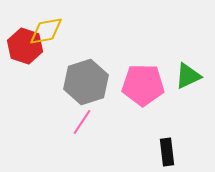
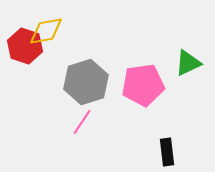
green triangle: moved 13 px up
pink pentagon: rotated 9 degrees counterclockwise
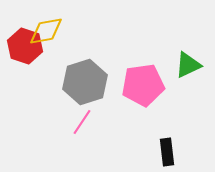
green triangle: moved 2 px down
gray hexagon: moved 1 px left
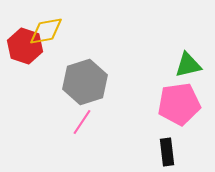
green triangle: rotated 12 degrees clockwise
pink pentagon: moved 36 px right, 19 px down
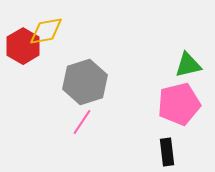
red hexagon: moved 2 px left; rotated 12 degrees clockwise
pink pentagon: rotated 6 degrees counterclockwise
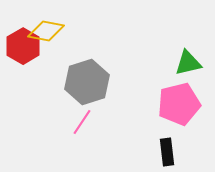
yellow diamond: rotated 21 degrees clockwise
green triangle: moved 2 px up
gray hexagon: moved 2 px right
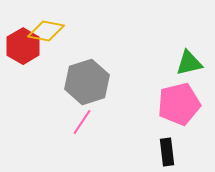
green triangle: moved 1 px right
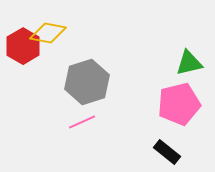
yellow diamond: moved 2 px right, 2 px down
pink line: rotated 32 degrees clockwise
black rectangle: rotated 44 degrees counterclockwise
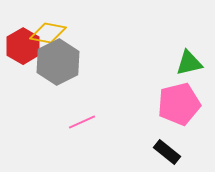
gray hexagon: moved 29 px left, 20 px up; rotated 9 degrees counterclockwise
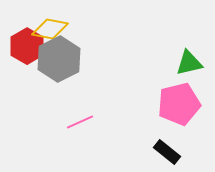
yellow diamond: moved 2 px right, 4 px up
red hexagon: moved 4 px right
gray hexagon: moved 1 px right, 3 px up
pink line: moved 2 px left
